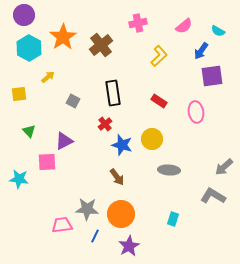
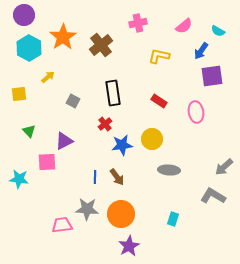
yellow L-shape: rotated 125 degrees counterclockwise
blue star: rotated 25 degrees counterclockwise
blue line: moved 59 px up; rotated 24 degrees counterclockwise
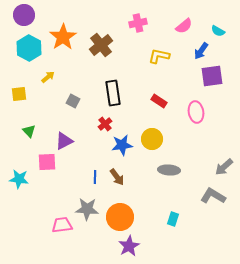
orange circle: moved 1 px left, 3 px down
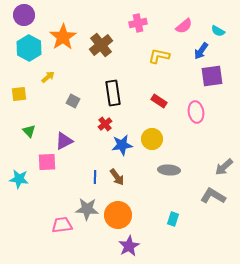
orange circle: moved 2 px left, 2 px up
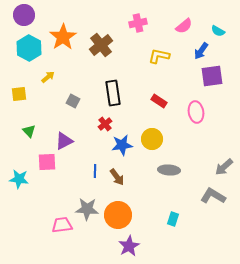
blue line: moved 6 px up
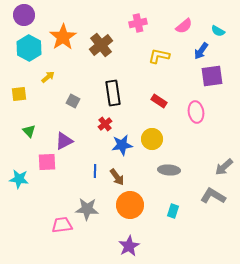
orange circle: moved 12 px right, 10 px up
cyan rectangle: moved 8 px up
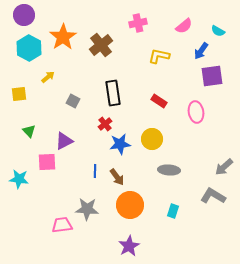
blue star: moved 2 px left, 1 px up
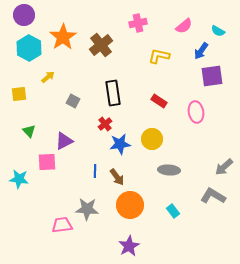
cyan rectangle: rotated 56 degrees counterclockwise
